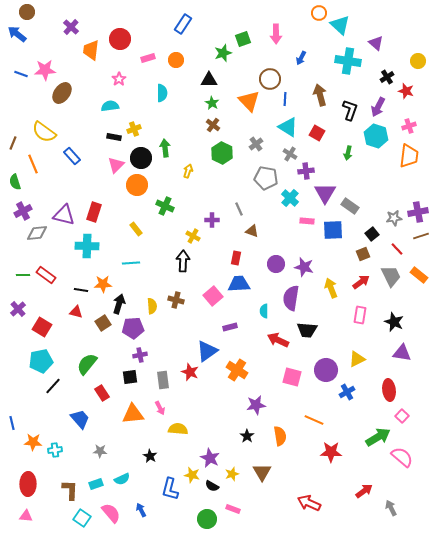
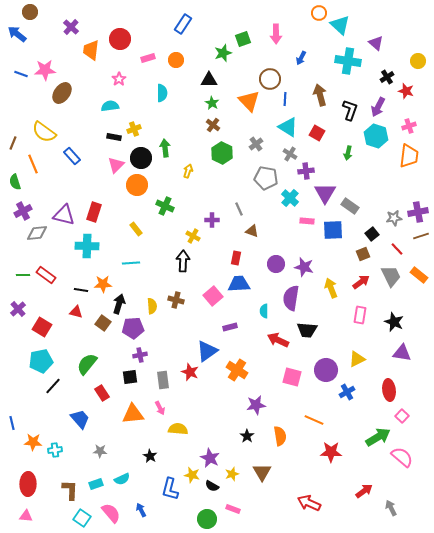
brown circle at (27, 12): moved 3 px right
brown square at (103, 323): rotated 21 degrees counterclockwise
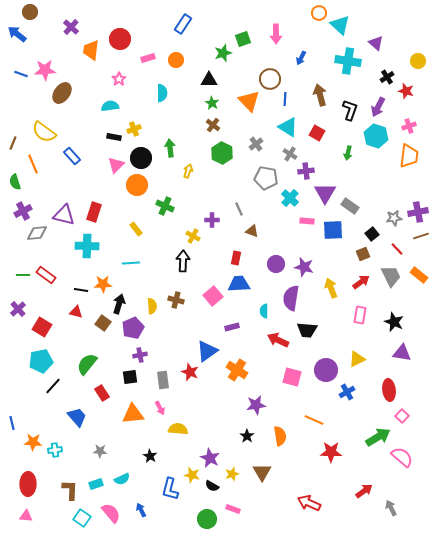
green arrow at (165, 148): moved 5 px right
purple rectangle at (230, 327): moved 2 px right
purple pentagon at (133, 328): rotated 20 degrees counterclockwise
blue trapezoid at (80, 419): moved 3 px left, 2 px up
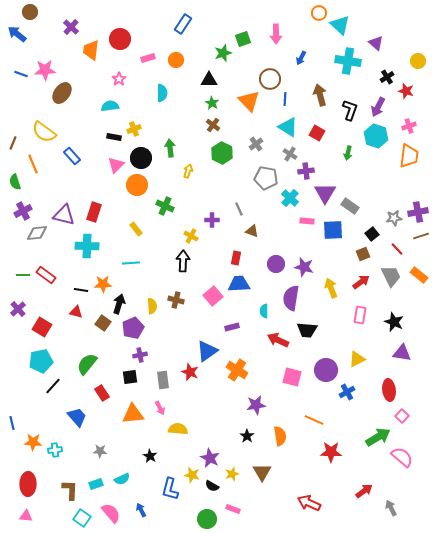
yellow cross at (193, 236): moved 2 px left
